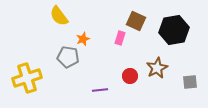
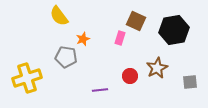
gray pentagon: moved 2 px left
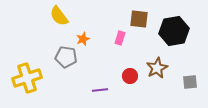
brown square: moved 3 px right, 2 px up; rotated 18 degrees counterclockwise
black hexagon: moved 1 px down
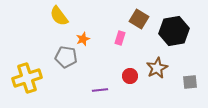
brown square: rotated 24 degrees clockwise
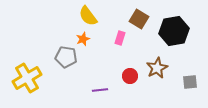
yellow semicircle: moved 29 px right
yellow cross: rotated 12 degrees counterclockwise
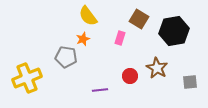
brown star: rotated 15 degrees counterclockwise
yellow cross: rotated 8 degrees clockwise
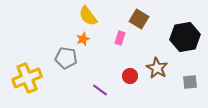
black hexagon: moved 11 px right, 6 px down
gray pentagon: moved 1 px down
purple line: rotated 42 degrees clockwise
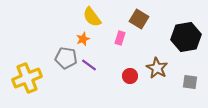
yellow semicircle: moved 4 px right, 1 px down
black hexagon: moved 1 px right
gray square: rotated 14 degrees clockwise
purple line: moved 11 px left, 25 px up
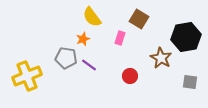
brown star: moved 4 px right, 10 px up
yellow cross: moved 2 px up
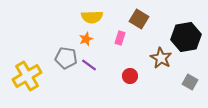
yellow semicircle: rotated 55 degrees counterclockwise
orange star: moved 3 px right
yellow cross: rotated 8 degrees counterclockwise
gray square: rotated 21 degrees clockwise
